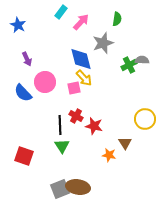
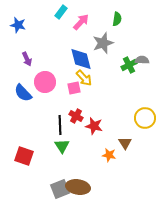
blue star: rotated 14 degrees counterclockwise
yellow circle: moved 1 px up
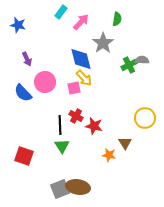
gray star: rotated 15 degrees counterclockwise
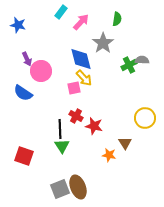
pink circle: moved 4 px left, 11 px up
blue semicircle: rotated 12 degrees counterclockwise
black line: moved 4 px down
brown ellipse: rotated 60 degrees clockwise
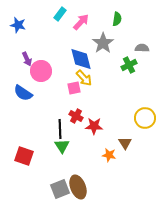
cyan rectangle: moved 1 px left, 2 px down
gray semicircle: moved 12 px up
red star: rotated 12 degrees counterclockwise
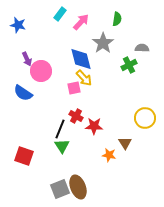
black line: rotated 24 degrees clockwise
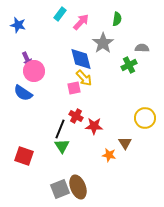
pink circle: moved 7 px left
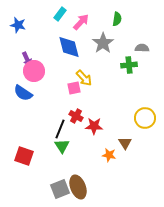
blue diamond: moved 12 px left, 12 px up
green cross: rotated 21 degrees clockwise
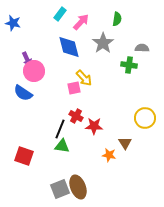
blue star: moved 5 px left, 2 px up
green cross: rotated 14 degrees clockwise
green triangle: rotated 49 degrees counterclockwise
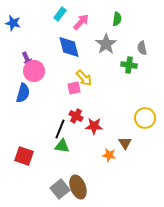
gray star: moved 3 px right, 1 px down
gray semicircle: rotated 104 degrees counterclockwise
blue semicircle: rotated 108 degrees counterclockwise
gray square: rotated 18 degrees counterclockwise
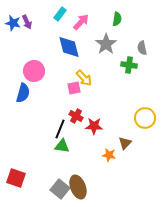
purple arrow: moved 37 px up
brown triangle: rotated 16 degrees clockwise
red square: moved 8 px left, 22 px down
gray square: rotated 12 degrees counterclockwise
